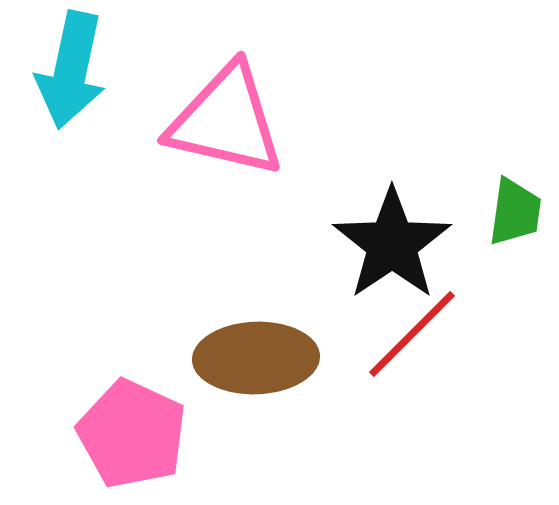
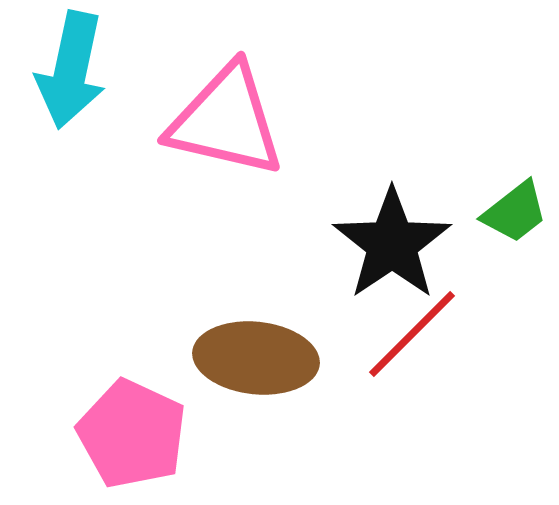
green trapezoid: rotated 44 degrees clockwise
brown ellipse: rotated 8 degrees clockwise
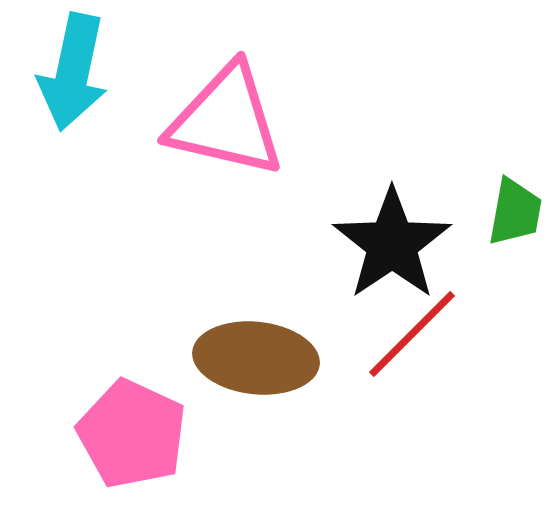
cyan arrow: moved 2 px right, 2 px down
green trapezoid: rotated 42 degrees counterclockwise
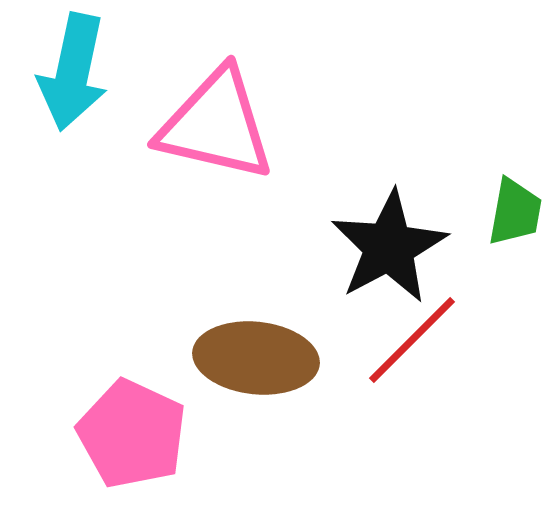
pink triangle: moved 10 px left, 4 px down
black star: moved 3 px left, 3 px down; rotated 6 degrees clockwise
red line: moved 6 px down
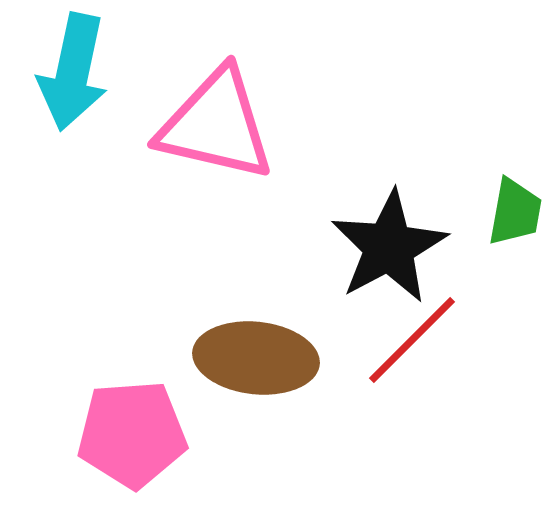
pink pentagon: rotated 29 degrees counterclockwise
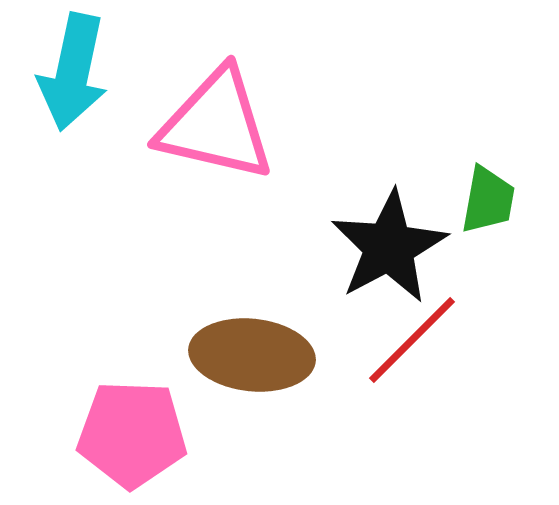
green trapezoid: moved 27 px left, 12 px up
brown ellipse: moved 4 px left, 3 px up
pink pentagon: rotated 6 degrees clockwise
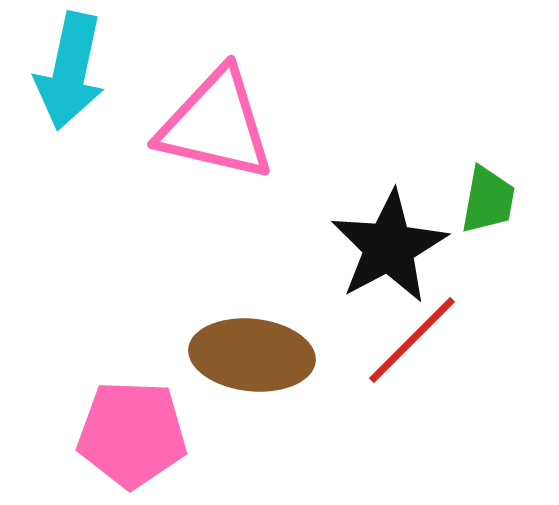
cyan arrow: moved 3 px left, 1 px up
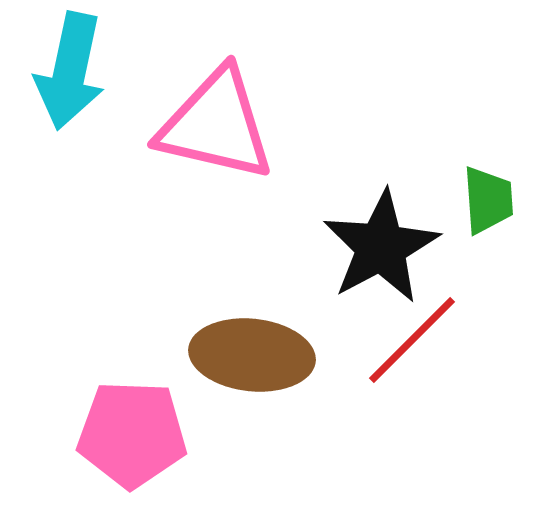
green trapezoid: rotated 14 degrees counterclockwise
black star: moved 8 px left
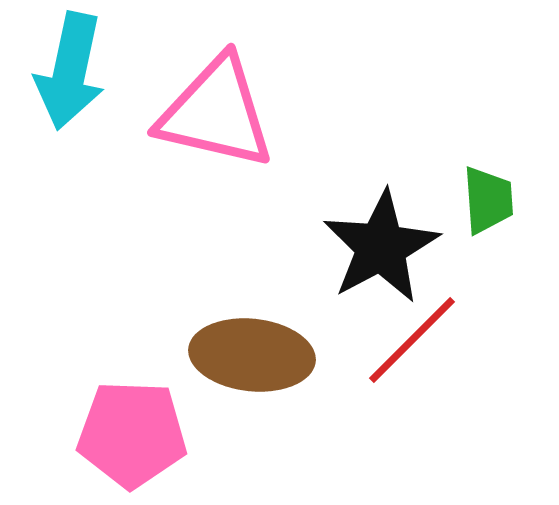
pink triangle: moved 12 px up
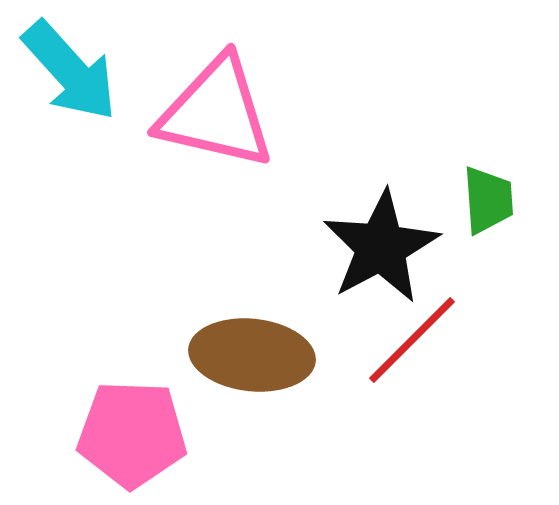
cyan arrow: rotated 54 degrees counterclockwise
